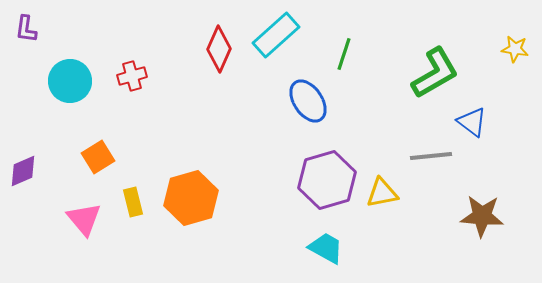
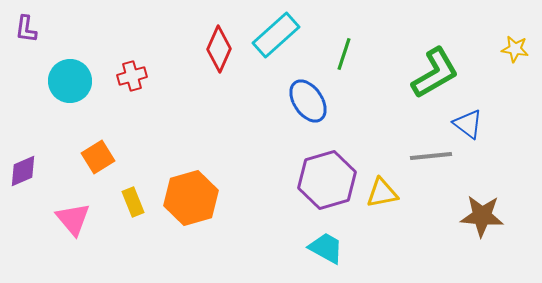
blue triangle: moved 4 px left, 2 px down
yellow rectangle: rotated 8 degrees counterclockwise
pink triangle: moved 11 px left
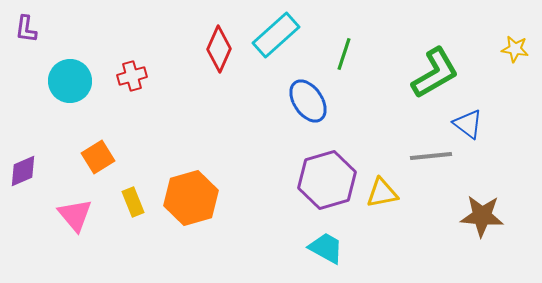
pink triangle: moved 2 px right, 4 px up
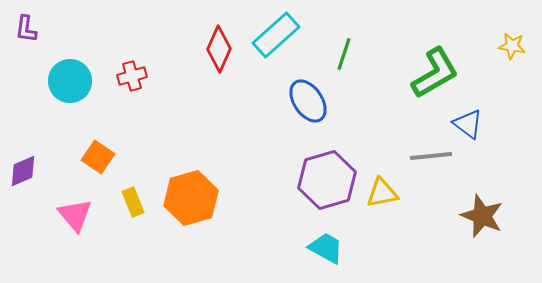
yellow star: moved 3 px left, 3 px up
orange square: rotated 24 degrees counterclockwise
brown star: rotated 18 degrees clockwise
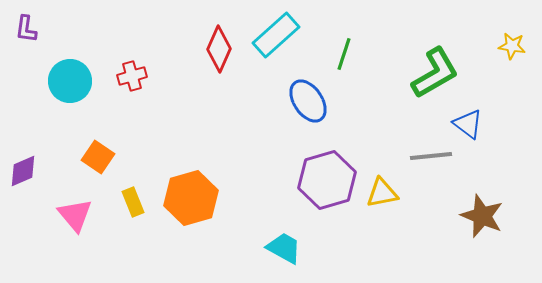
cyan trapezoid: moved 42 px left
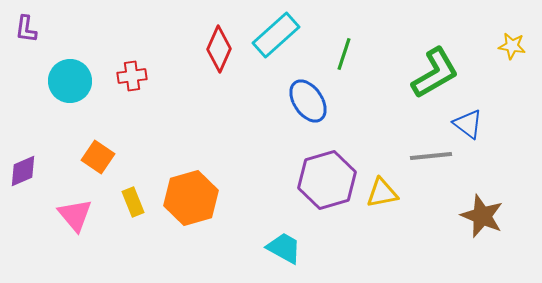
red cross: rotated 8 degrees clockwise
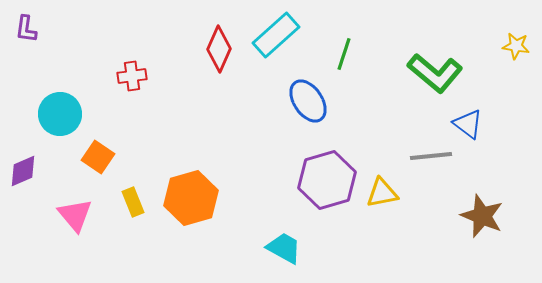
yellow star: moved 4 px right
green L-shape: rotated 70 degrees clockwise
cyan circle: moved 10 px left, 33 px down
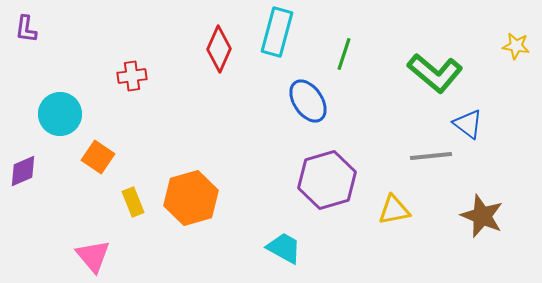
cyan rectangle: moved 1 px right, 3 px up; rotated 33 degrees counterclockwise
yellow triangle: moved 12 px right, 17 px down
pink triangle: moved 18 px right, 41 px down
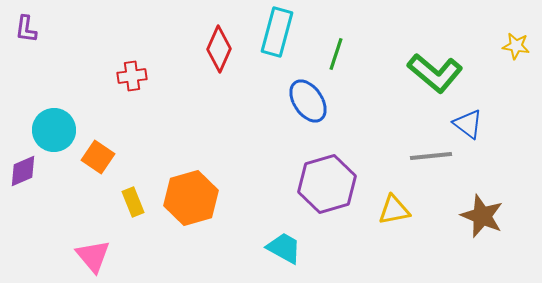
green line: moved 8 px left
cyan circle: moved 6 px left, 16 px down
purple hexagon: moved 4 px down
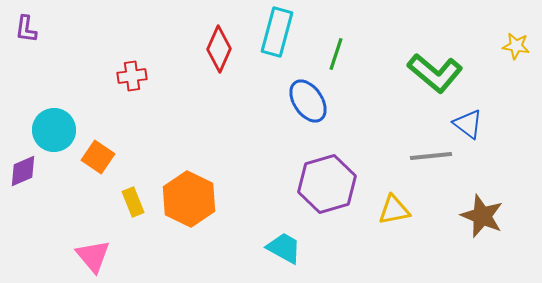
orange hexagon: moved 2 px left, 1 px down; rotated 18 degrees counterclockwise
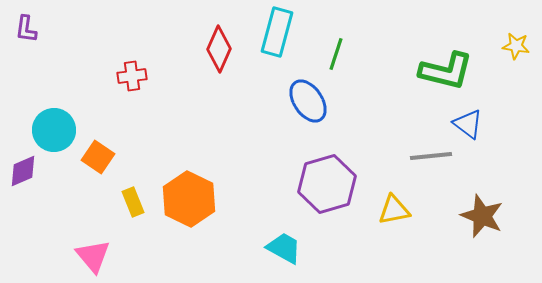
green L-shape: moved 11 px right, 2 px up; rotated 26 degrees counterclockwise
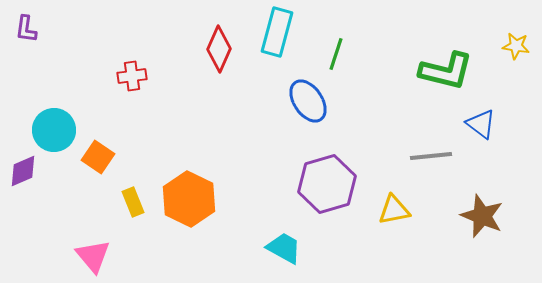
blue triangle: moved 13 px right
